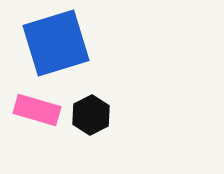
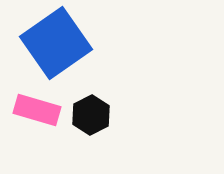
blue square: rotated 18 degrees counterclockwise
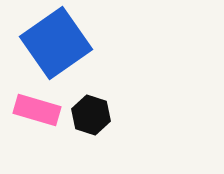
black hexagon: rotated 15 degrees counterclockwise
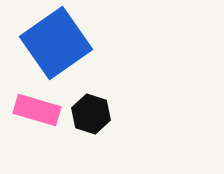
black hexagon: moved 1 px up
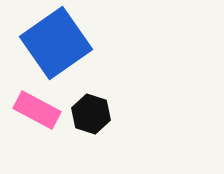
pink rectangle: rotated 12 degrees clockwise
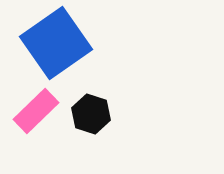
pink rectangle: moved 1 px left, 1 px down; rotated 72 degrees counterclockwise
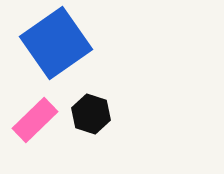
pink rectangle: moved 1 px left, 9 px down
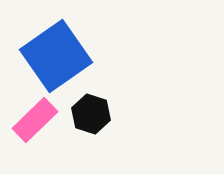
blue square: moved 13 px down
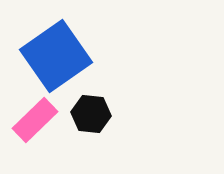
black hexagon: rotated 12 degrees counterclockwise
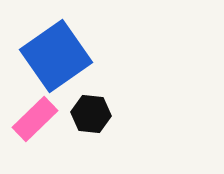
pink rectangle: moved 1 px up
